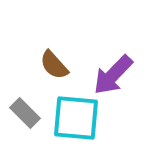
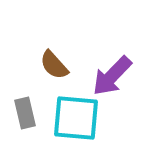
purple arrow: moved 1 px left, 1 px down
gray rectangle: rotated 32 degrees clockwise
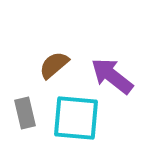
brown semicircle: rotated 92 degrees clockwise
purple arrow: rotated 84 degrees clockwise
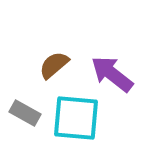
purple arrow: moved 2 px up
gray rectangle: rotated 48 degrees counterclockwise
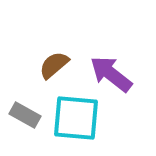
purple arrow: moved 1 px left
gray rectangle: moved 2 px down
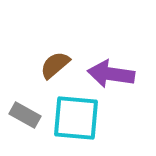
brown semicircle: moved 1 px right
purple arrow: rotated 30 degrees counterclockwise
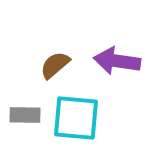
purple arrow: moved 6 px right, 13 px up
gray rectangle: rotated 28 degrees counterclockwise
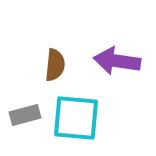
brown semicircle: rotated 136 degrees clockwise
gray rectangle: rotated 16 degrees counterclockwise
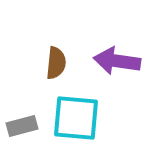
brown semicircle: moved 1 px right, 2 px up
gray rectangle: moved 3 px left, 11 px down
